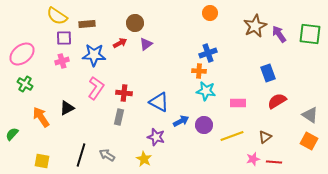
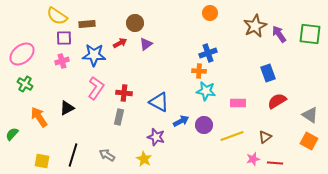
orange arrow: moved 2 px left
black line: moved 8 px left
red line: moved 1 px right, 1 px down
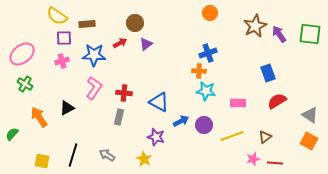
pink L-shape: moved 2 px left
